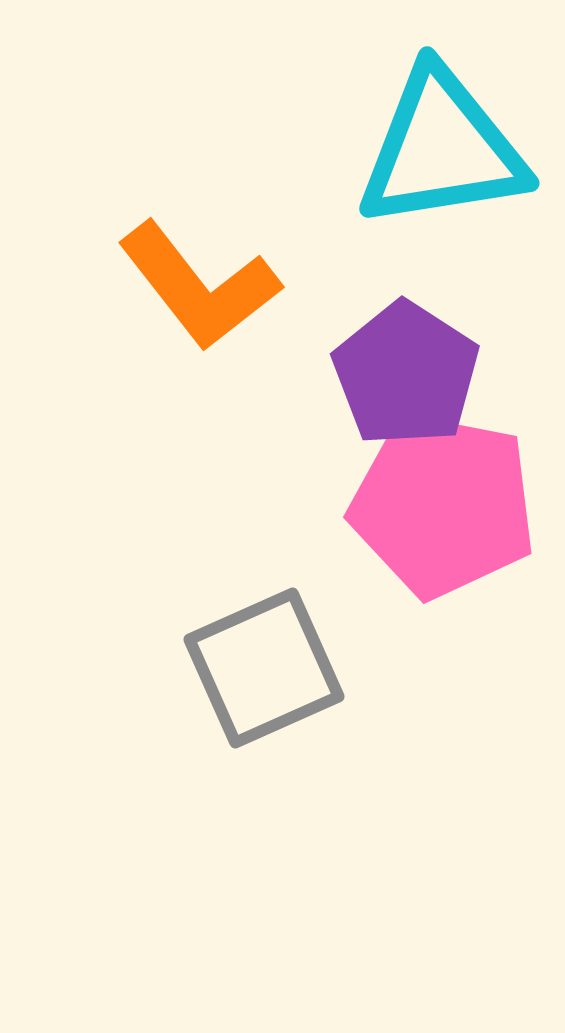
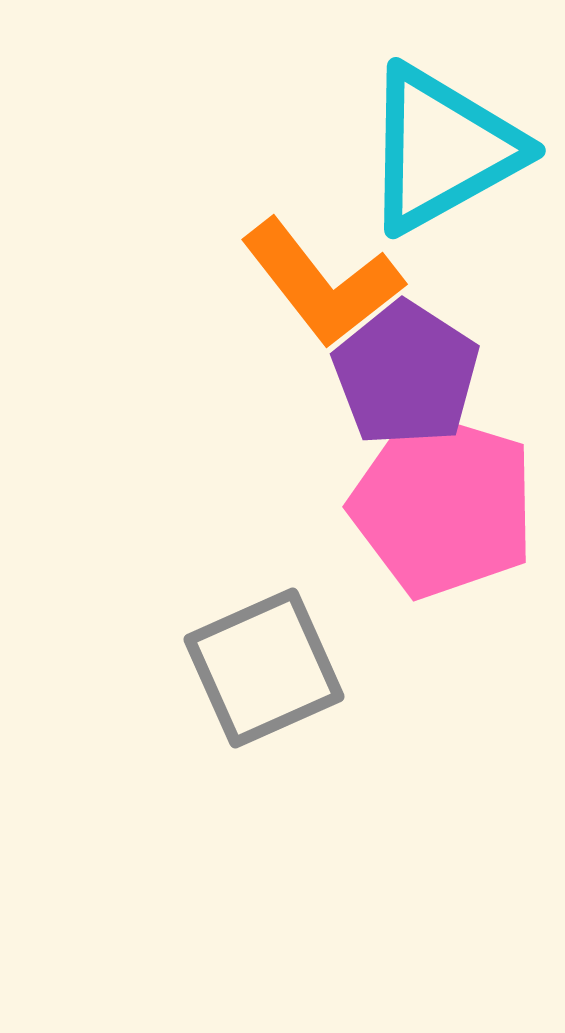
cyan triangle: rotated 20 degrees counterclockwise
orange L-shape: moved 123 px right, 3 px up
pink pentagon: rotated 6 degrees clockwise
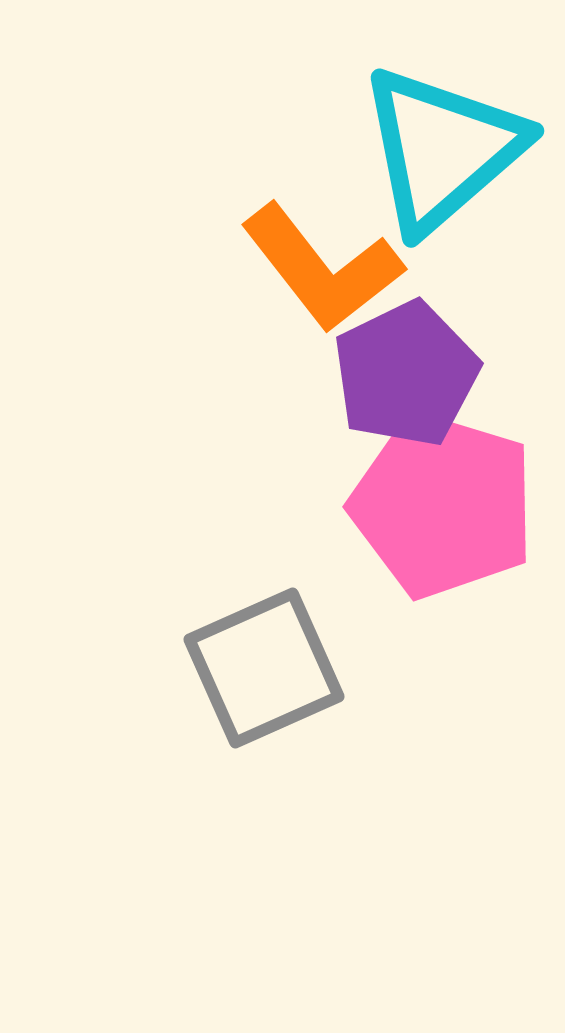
cyan triangle: rotated 12 degrees counterclockwise
orange L-shape: moved 15 px up
purple pentagon: rotated 13 degrees clockwise
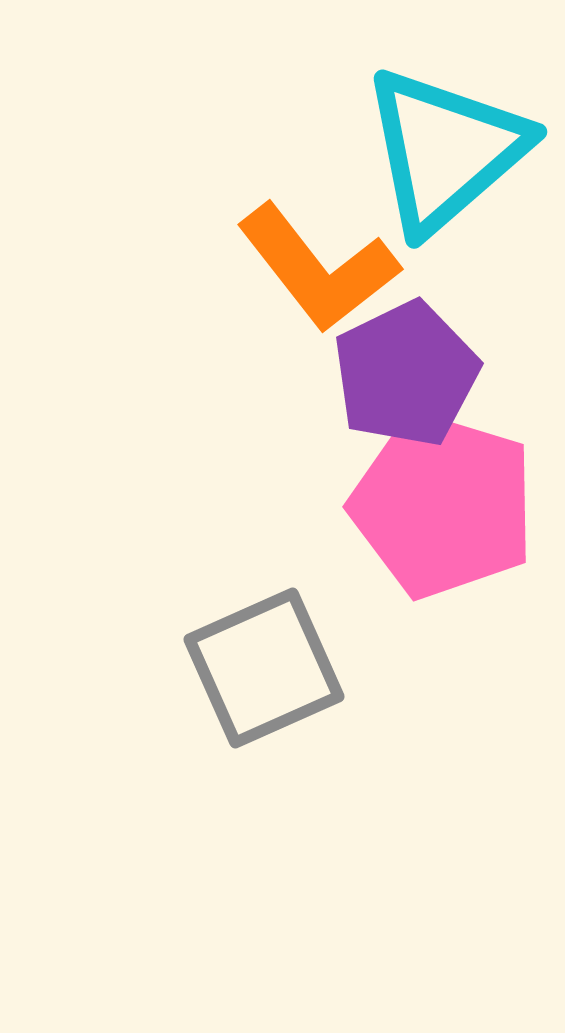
cyan triangle: moved 3 px right, 1 px down
orange L-shape: moved 4 px left
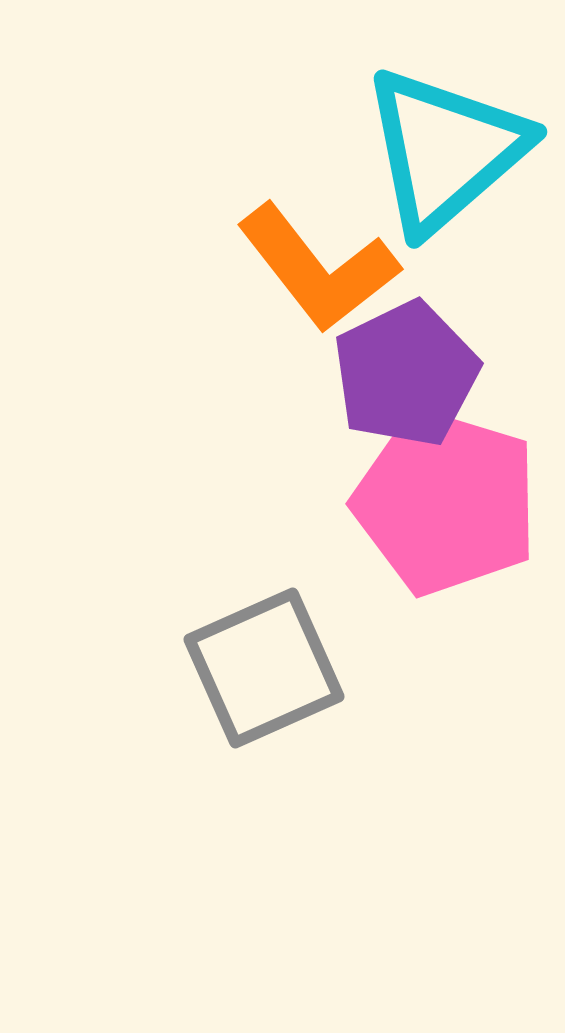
pink pentagon: moved 3 px right, 3 px up
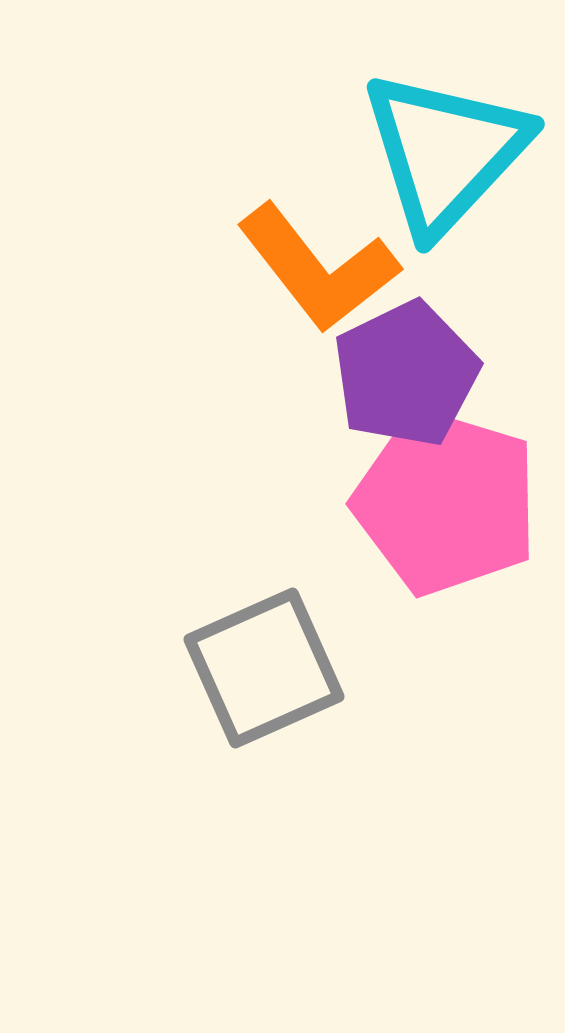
cyan triangle: moved 2 px down; rotated 6 degrees counterclockwise
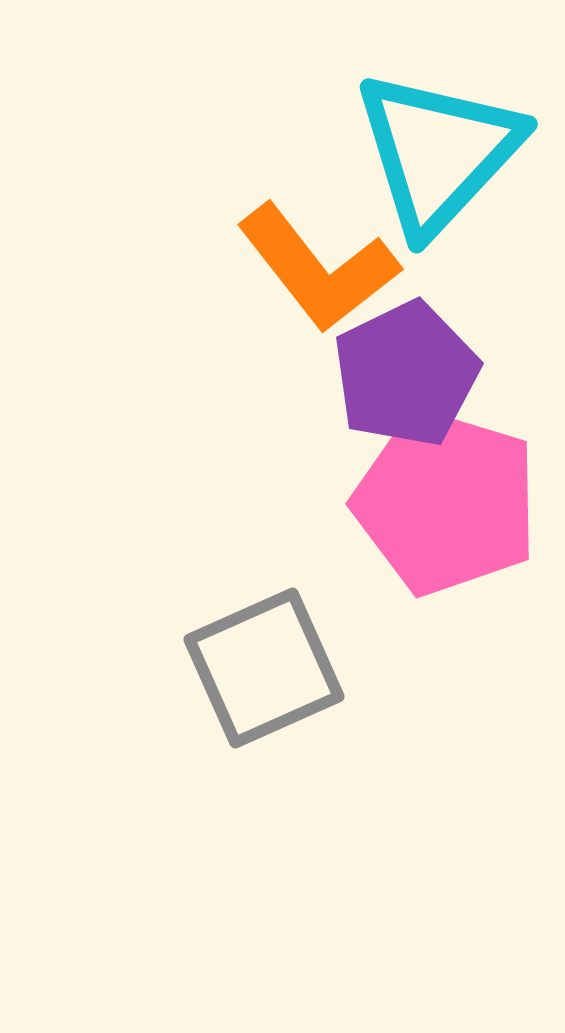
cyan triangle: moved 7 px left
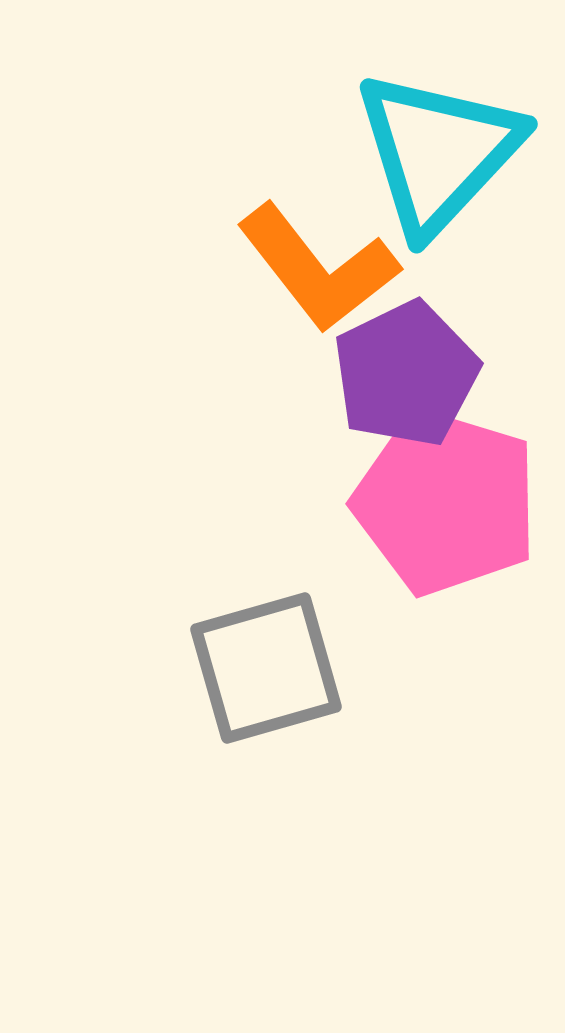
gray square: moved 2 px right; rotated 8 degrees clockwise
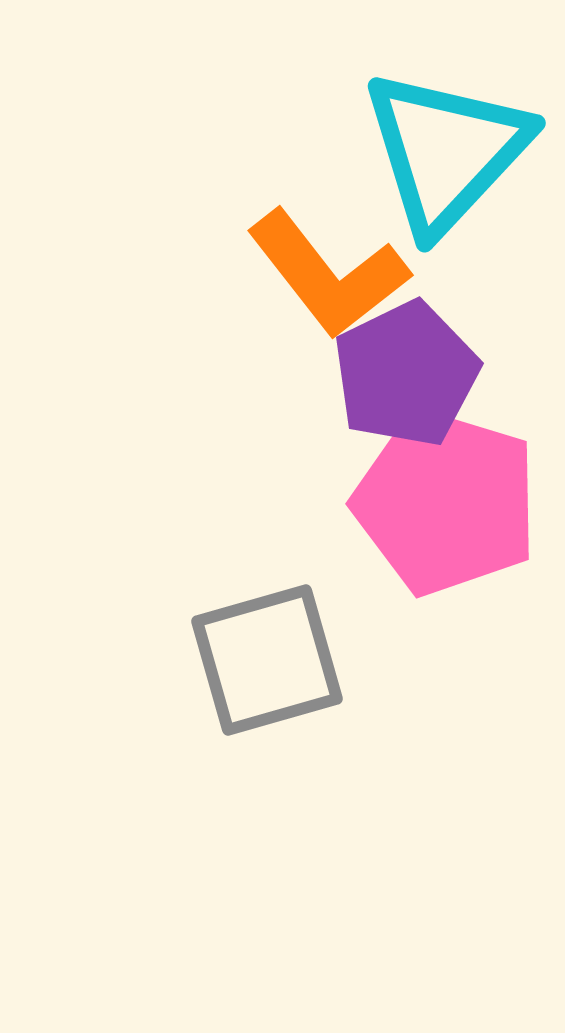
cyan triangle: moved 8 px right, 1 px up
orange L-shape: moved 10 px right, 6 px down
gray square: moved 1 px right, 8 px up
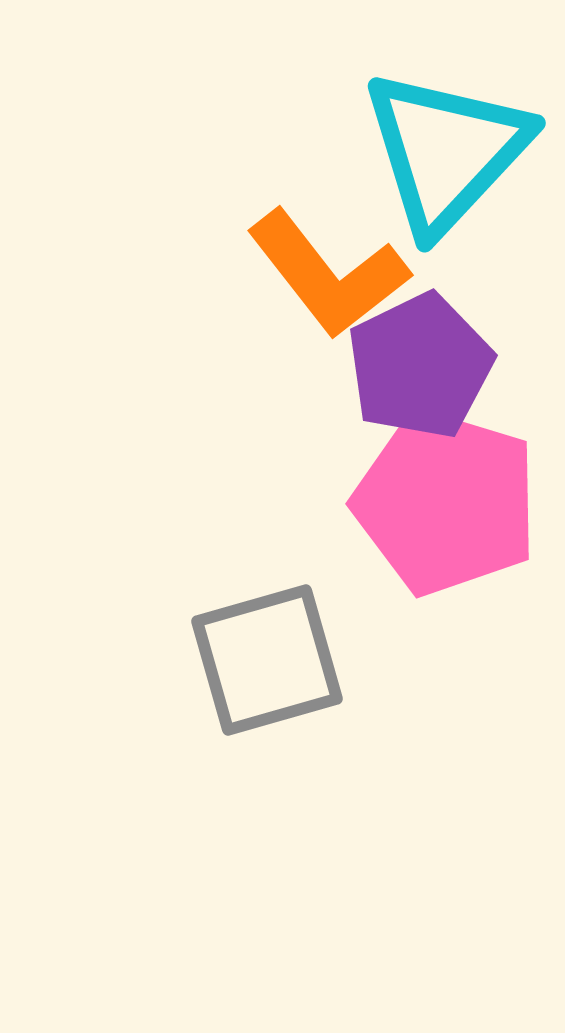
purple pentagon: moved 14 px right, 8 px up
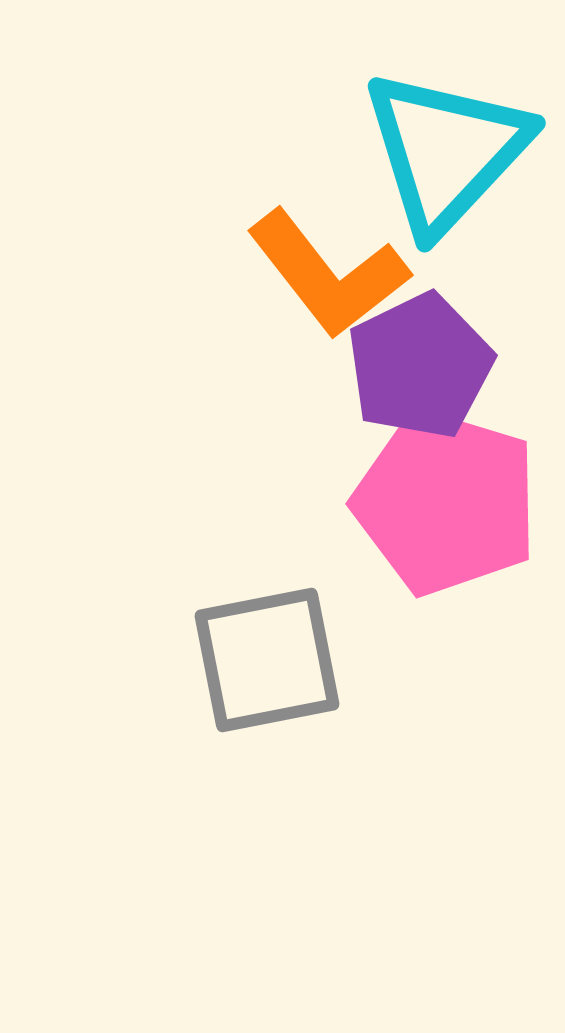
gray square: rotated 5 degrees clockwise
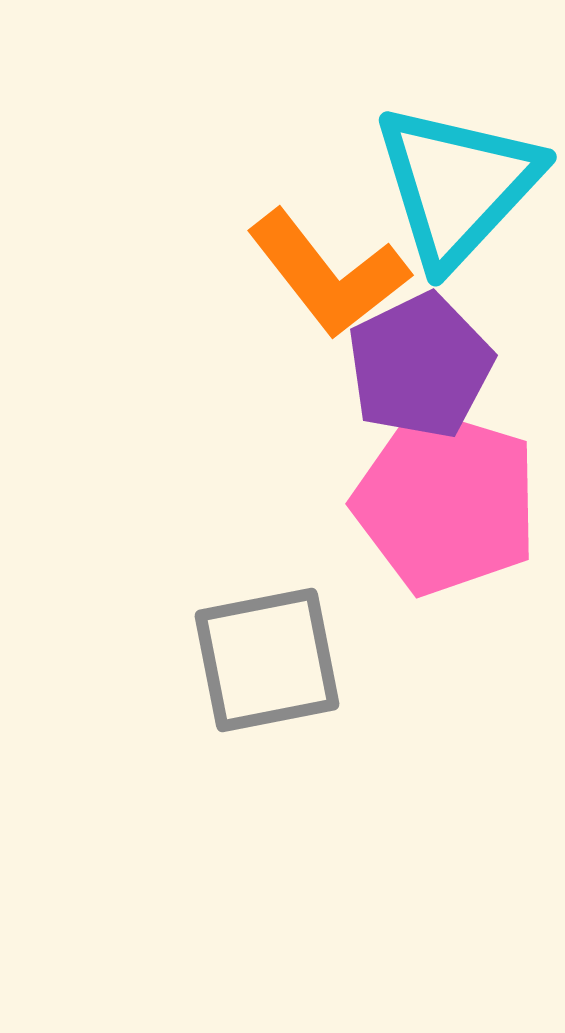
cyan triangle: moved 11 px right, 34 px down
